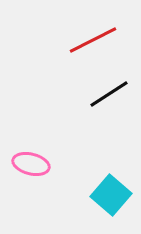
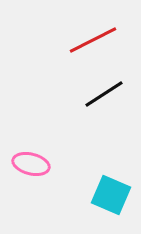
black line: moved 5 px left
cyan square: rotated 18 degrees counterclockwise
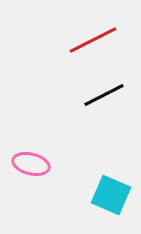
black line: moved 1 px down; rotated 6 degrees clockwise
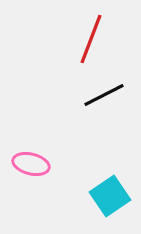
red line: moved 2 px left, 1 px up; rotated 42 degrees counterclockwise
cyan square: moved 1 px left, 1 px down; rotated 33 degrees clockwise
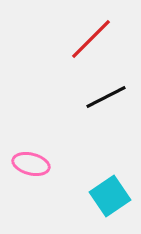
red line: rotated 24 degrees clockwise
black line: moved 2 px right, 2 px down
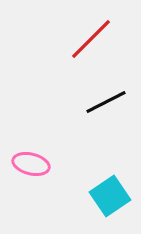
black line: moved 5 px down
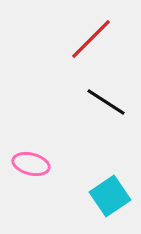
black line: rotated 60 degrees clockwise
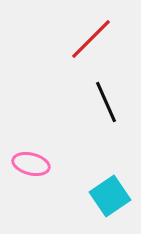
black line: rotated 33 degrees clockwise
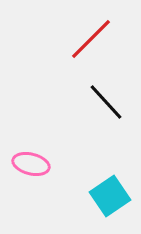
black line: rotated 18 degrees counterclockwise
